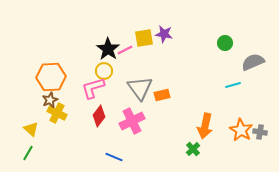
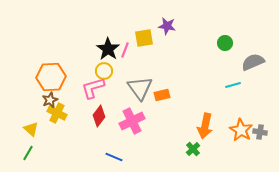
purple star: moved 3 px right, 8 px up
pink line: rotated 42 degrees counterclockwise
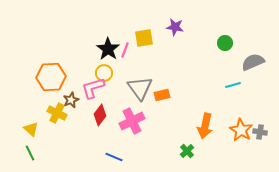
purple star: moved 8 px right, 1 px down
yellow circle: moved 2 px down
brown star: moved 21 px right
red diamond: moved 1 px right, 1 px up
green cross: moved 6 px left, 2 px down
green line: moved 2 px right; rotated 56 degrees counterclockwise
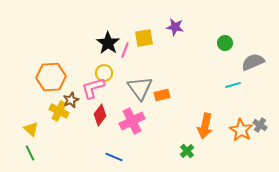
black star: moved 6 px up
yellow cross: moved 2 px right, 2 px up
gray cross: moved 7 px up; rotated 24 degrees clockwise
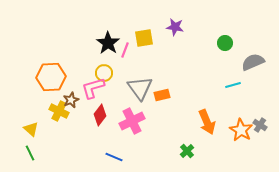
orange arrow: moved 2 px right, 4 px up; rotated 35 degrees counterclockwise
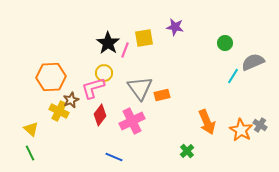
cyan line: moved 9 px up; rotated 42 degrees counterclockwise
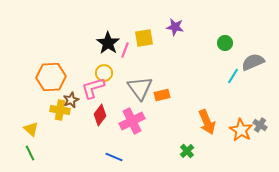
yellow cross: moved 1 px right, 1 px up; rotated 18 degrees counterclockwise
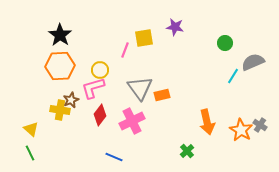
black star: moved 48 px left, 8 px up
yellow circle: moved 4 px left, 3 px up
orange hexagon: moved 9 px right, 11 px up
orange arrow: rotated 10 degrees clockwise
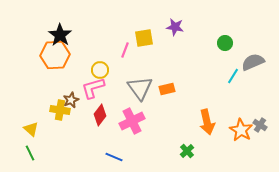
orange hexagon: moved 5 px left, 11 px up
orange rectangle: moved 5 px right, 6 px up
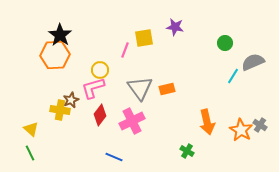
green cross: rotated 16 degrees counterclockwise
